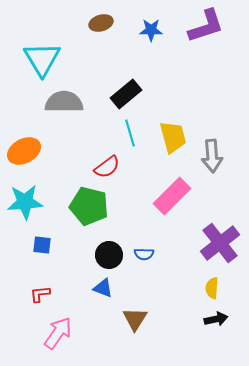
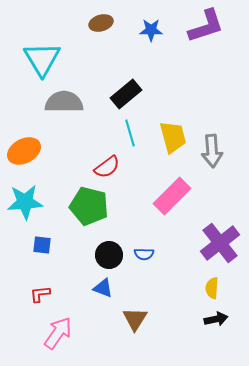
gray arrow: moved 5 px up
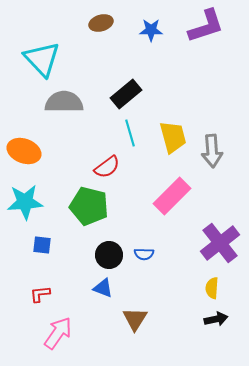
cyan triangle: rotated 12 degrees counterclockwise
orange ellipse: rotated 48 degrees clockwise
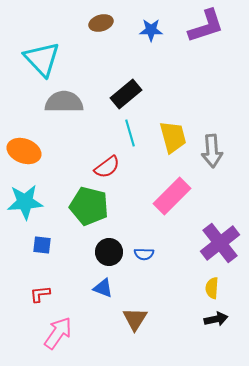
black circle: moved 3 px up
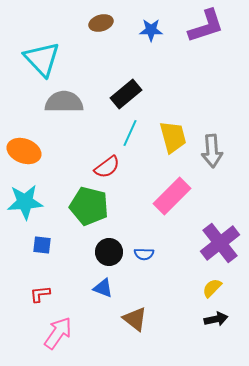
cyan line: rotated 40 degrees clockwise
yellow semicircle: rotated 40 degrees clockwise
brown triangle: rotated 24 degrees counterclockwise
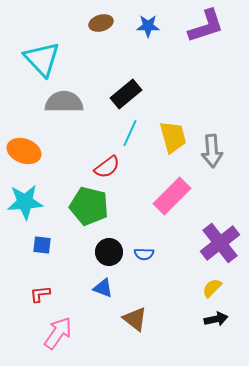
blue star: moved 3 px left, 4 px up
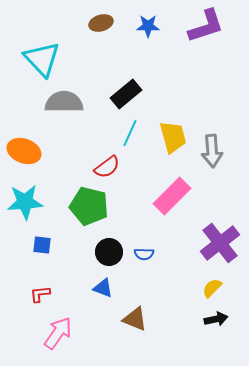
brown triangle: rotated 16 degrees counterclockwise
